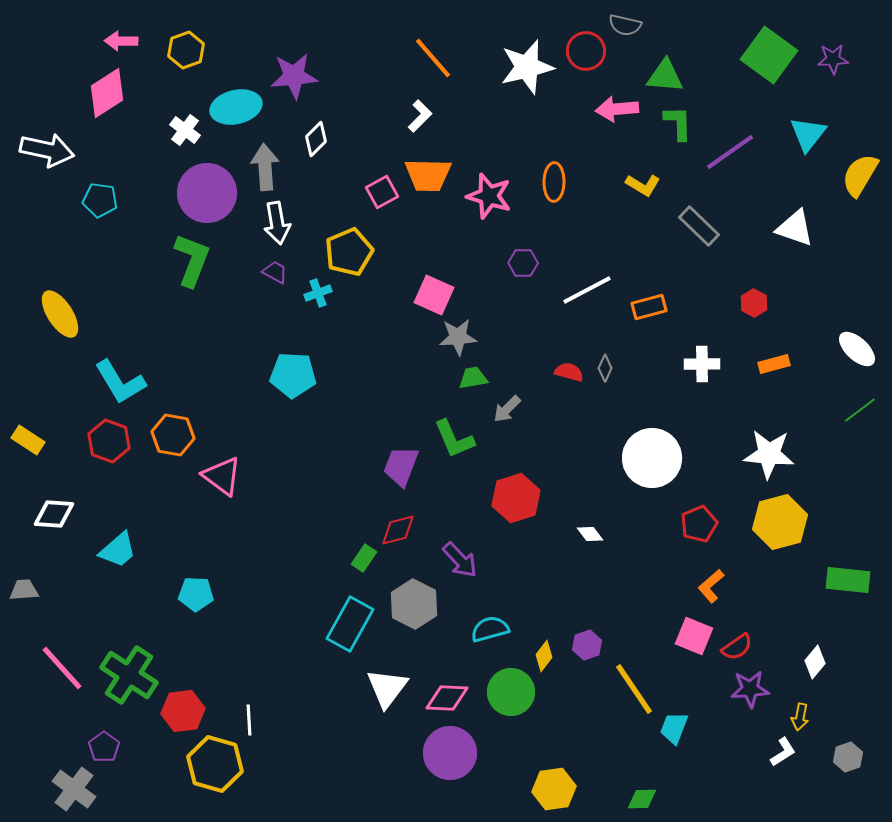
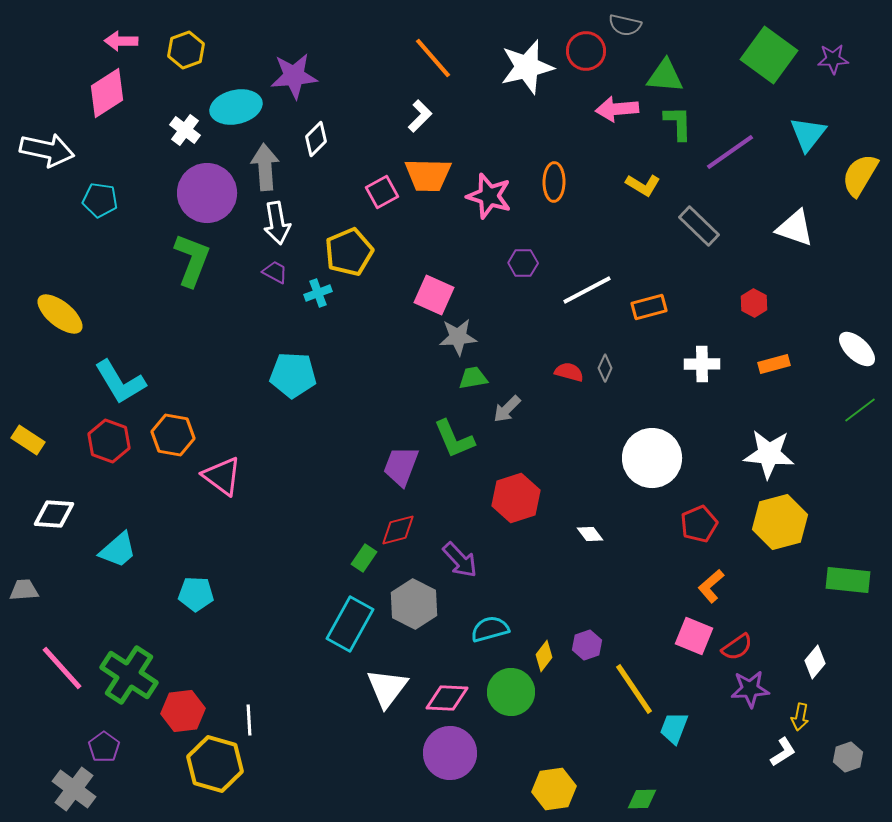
yellow ellipse at (60, 314): rotated 18 degrees counterclockwise
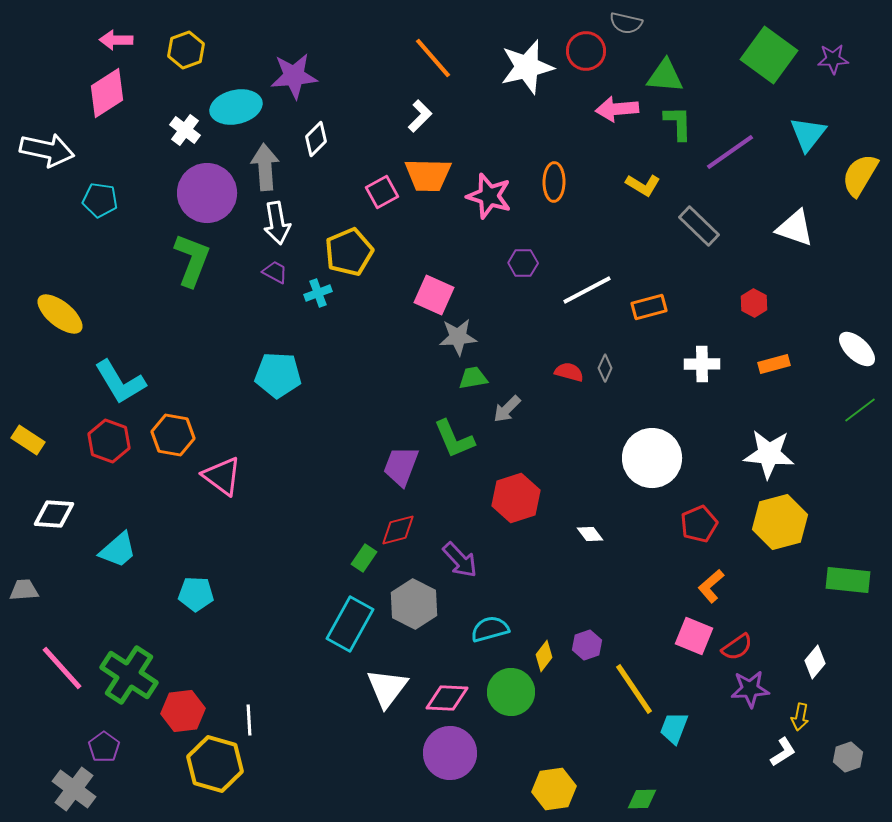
gray semicircle at (625, 25): moved 1 px right, 2 px up
pink arrow at (121, 41): moved 5 px left, 1 px up
cyan pentagon at (293, 375): moved 15 px left
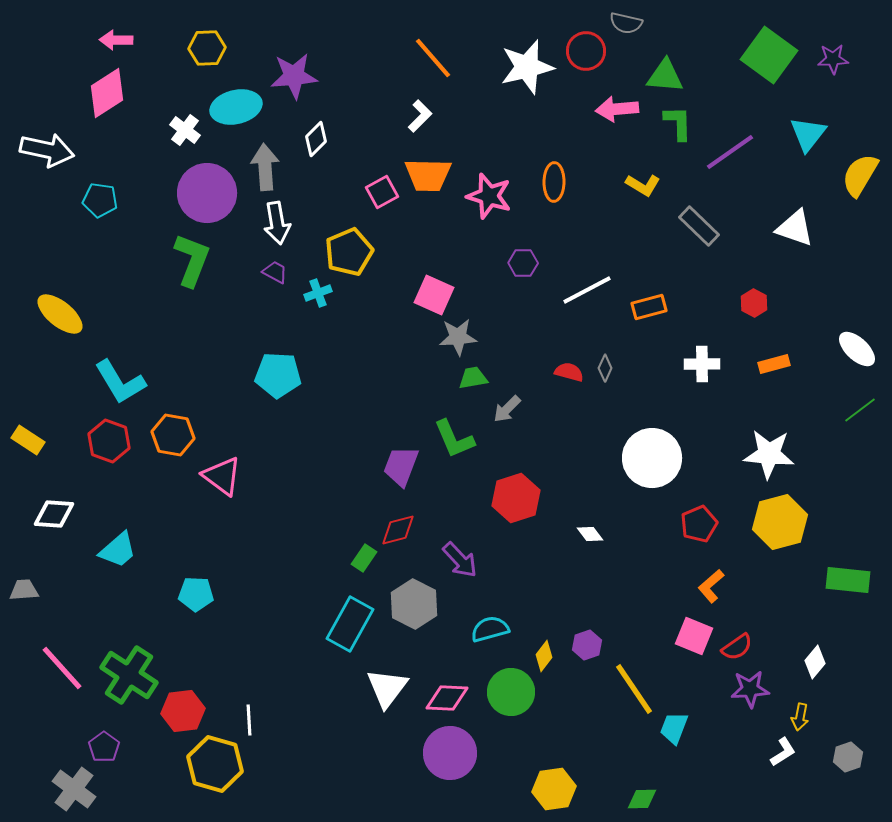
yellow hexagon at (186, 50): moved 21 px right, 2 px up; rotated 18 degrees clockwise
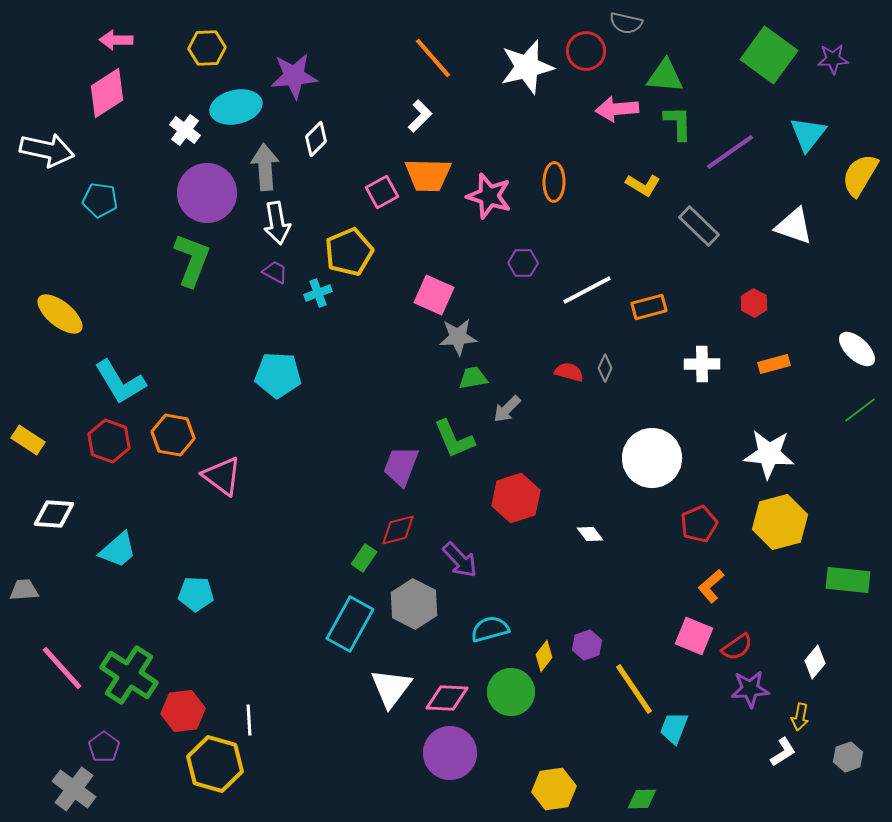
white triangle at (795, 228): moved 1 px left, 2 px up
white triangle at (387, 688): moved 4 px right
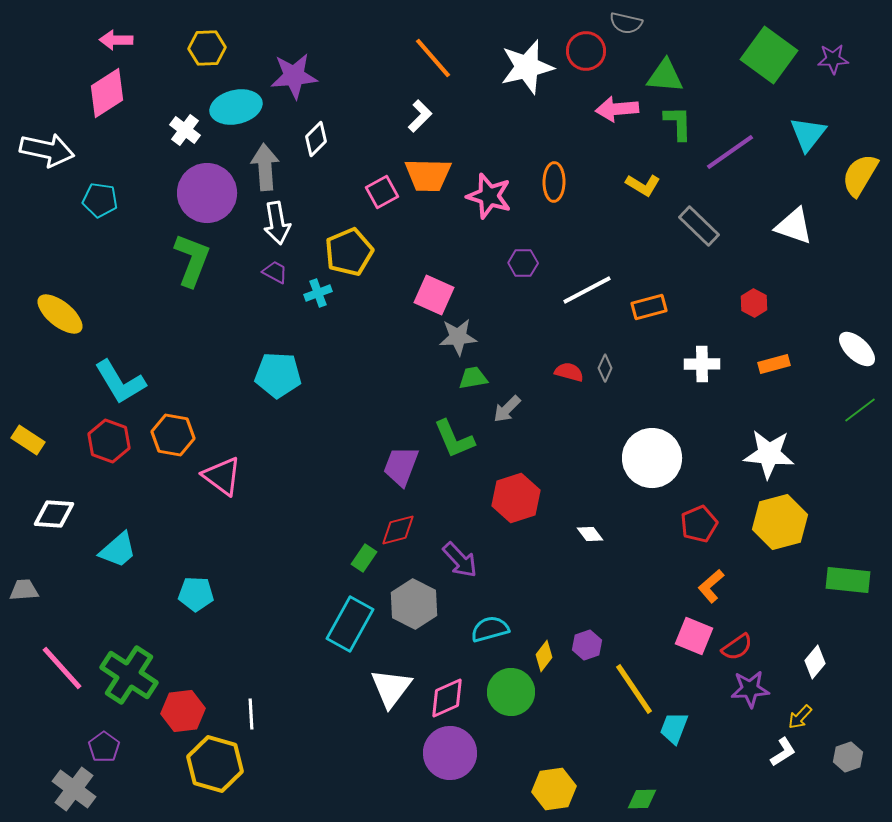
pink diamond at (447, 698): rotated 27 degrees counterclockwise
yellow arrow at (800, 717): rotated 32 degrees clockwise
white line at (249, 720): moved 2 px right, 6 px up
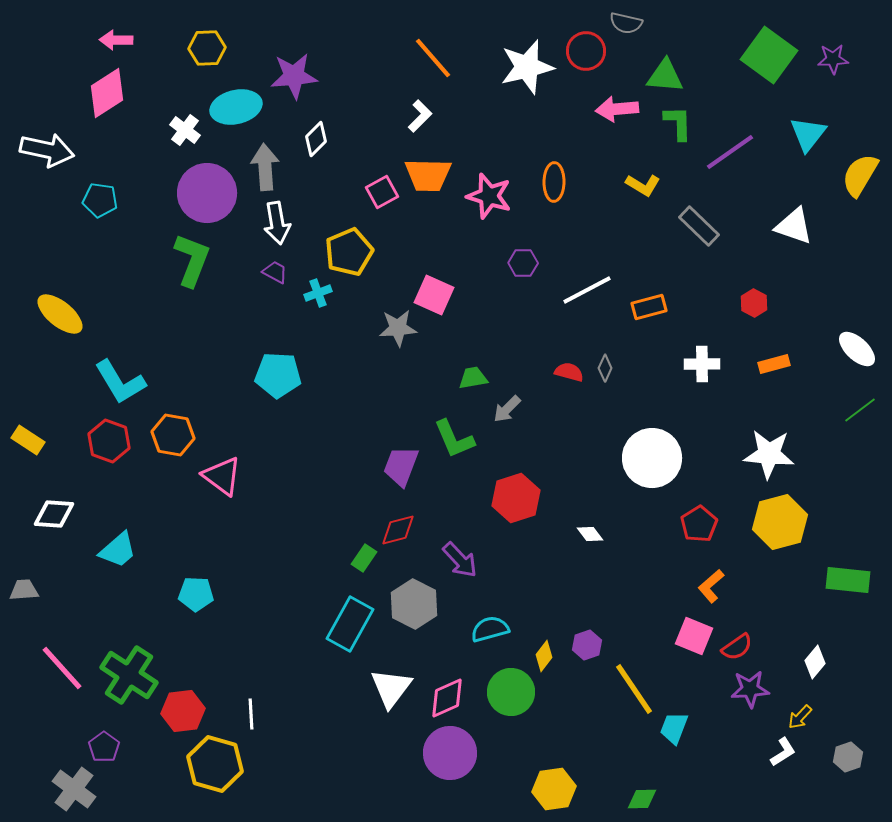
gray star at (458, 337): moved 60 px left, 9 px up
red pentagon at (699, 524): rotated 9 degrees counterclockwise
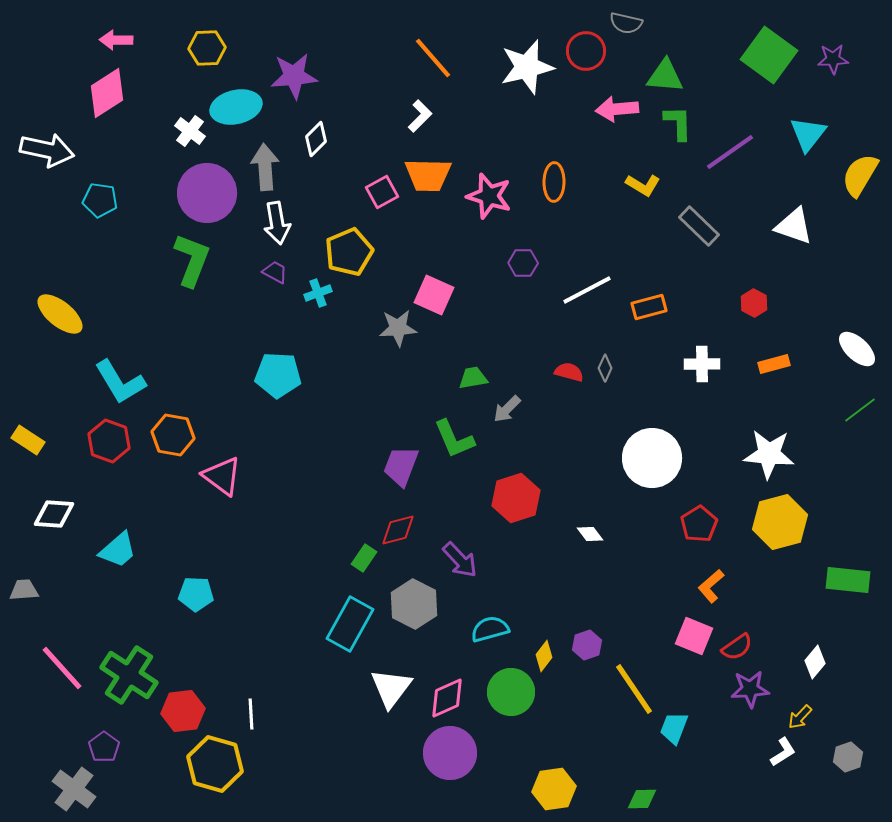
white cross at (185, 130): moved 5 px right, 1 px down
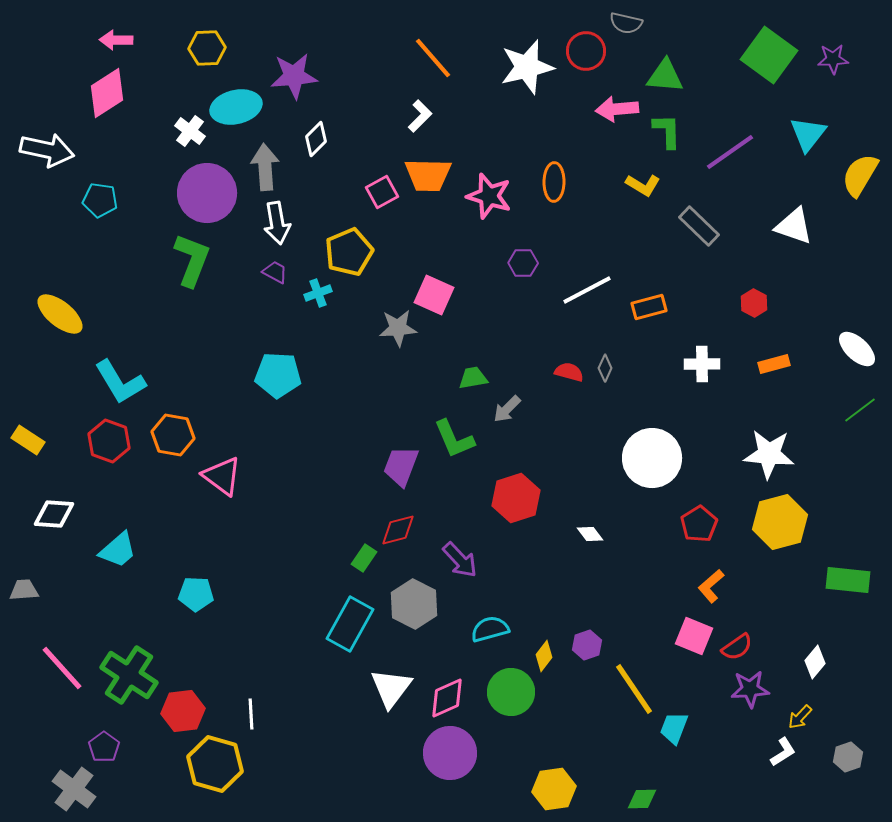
green L-shape at (678, 123): moved 11 px left, 8 px down
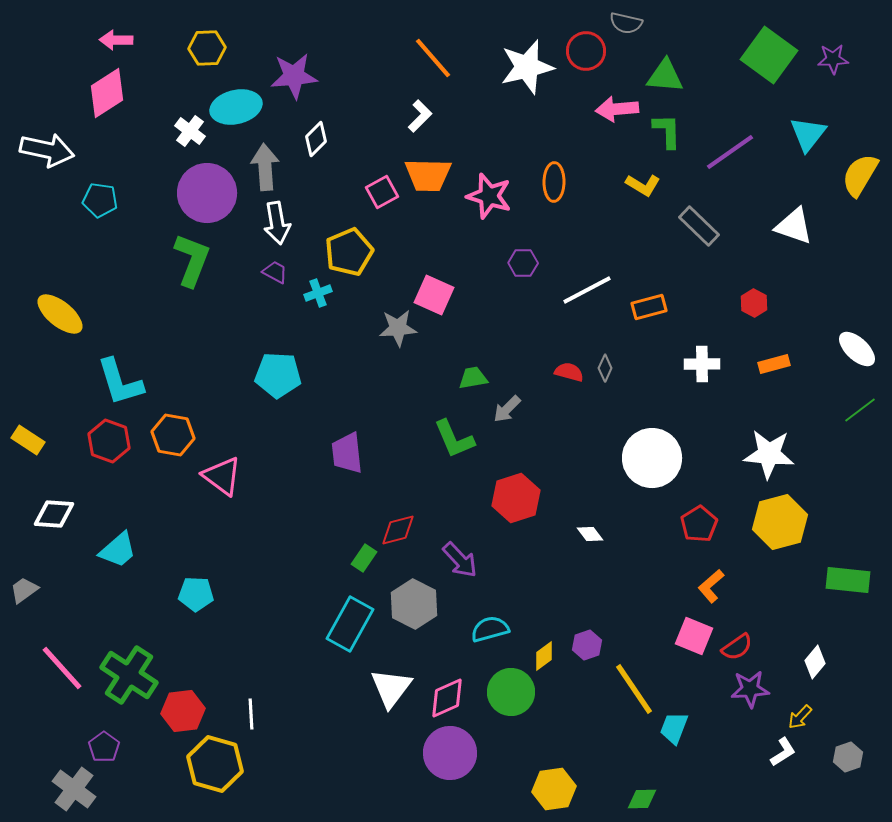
cyan L-shape at (120, 382): rotated 14 degrees clockwise
purple trapezoid at (401, 466): moved 54 px left, 13 px up; rotated 27 degrees counterclockwise
gray trapezoid at (24, 590): rotated 32 degrees counterclockwise
yellow diamond at (544, 656): rotated 16 degrees clockwise
